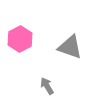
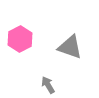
gray arrow: moved 1 px right, 1 px up
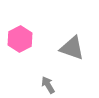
gray triangle: moved 2 px right, 1 px down
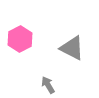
gray triangle: rotated 8 degrees clockwise
